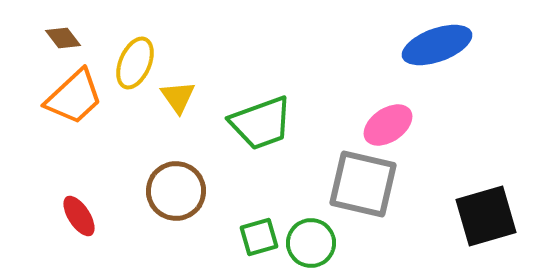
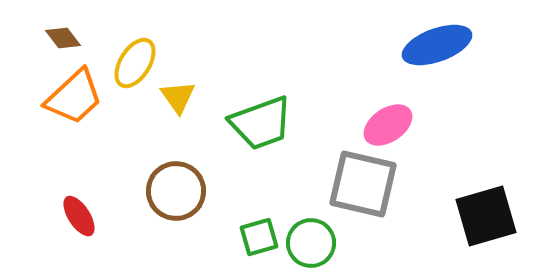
yellow ellipse: rotated 9 degrees clockwise
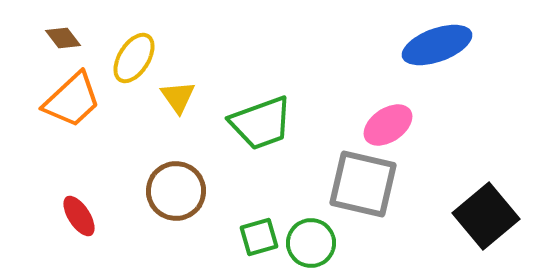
yellow ellipse: moved 1 px left, 5 px up
orange trapezoid: moved 2 px left, 3 px down
black square: rotated 24 degrees counterclockwise
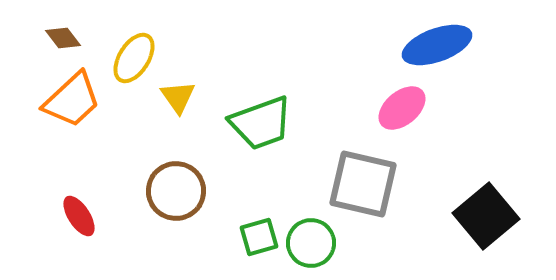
pink ellipse: moved 14 px right, 17 px up; rotated 6 degrees counterclockwise
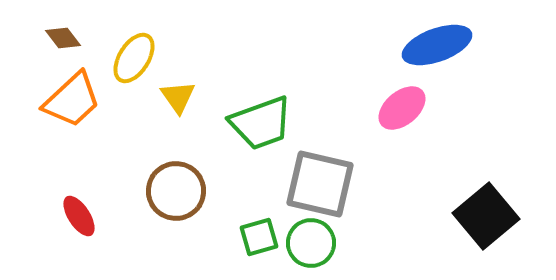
gray square: moved 43 px left
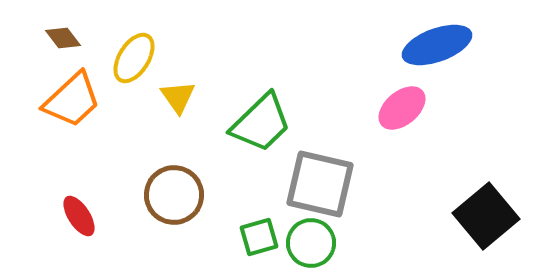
green trapezoid: rotated 24 degrees counterclockwise
brown circle: moved 2 px left, 4 px down
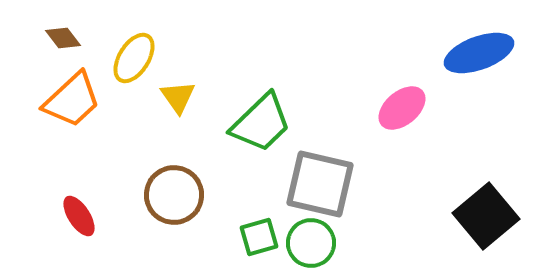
blue ellipse: moved 42 px right, 8 px down
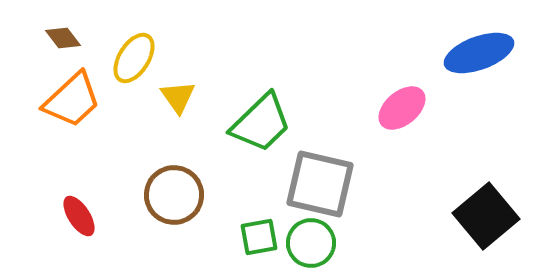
green square: rotated 6 degrees clockwise
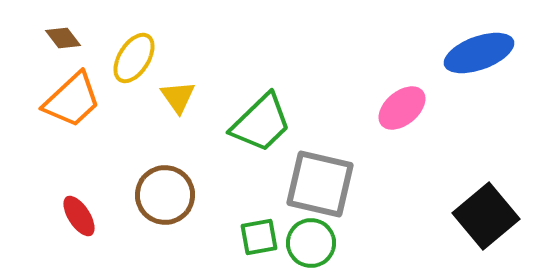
brown circle: moved 9 px left
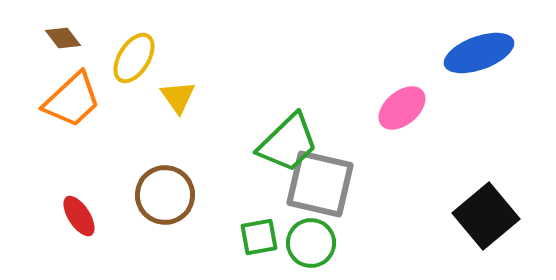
green trapezoid: moved 27 px right, 20 px down
